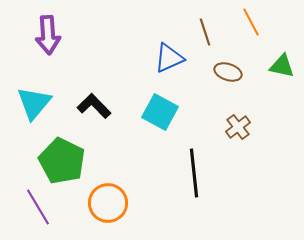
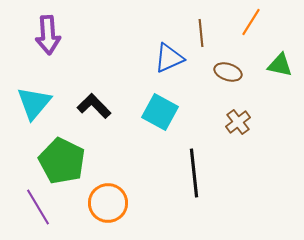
orange line: rotated 60 degrees clockwise
brown line: moved 4 px left, 1 px down; rotated 12 degrees clockwise
green triangle: moved 2 px left, 1 px up
brown cross: moved 5 px up
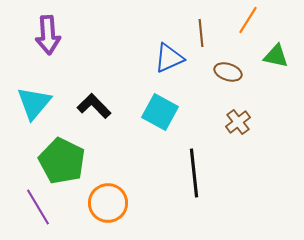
orange line: moved 3 px left, 2 px up
green triangle: moved 4 px left, 9 px up
